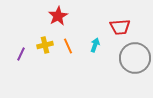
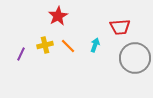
orange line: rotated 21 degrees counterclockwise
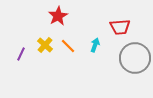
yellow cross: rotated 35 degrees counterclockwise
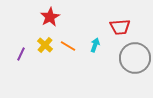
red star: moved 8 px left, 1 px down
orange line: rotated 14 degrees counterclockwise
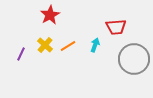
red star: moved 2 px up
red trapezoid: moved 4 px left
orange line: rotated 63 degrees counterclockwise
gray circle: moved 1 px left, 1 px down
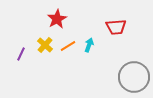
red star: moved 7 px right, 4 px down
cyan arrow: moved 6 px left
gray circle: moved 18 px down
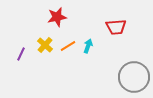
red star: moved 2 px up; rotated 18 degrees clockwise
cyan arrow: moved 1 px left, 1 px down
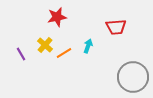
orange line: moved 4 px left, 7 px down
purple line: rotated 56 degrees counterclockwise
gray circle: moved 1 px left
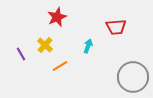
red star: rotated 12 degrees counterclockwise
orange line: moved 4 px left, 13 px down
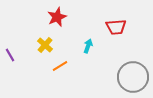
purple line: moved 11 px left, 1 px down
